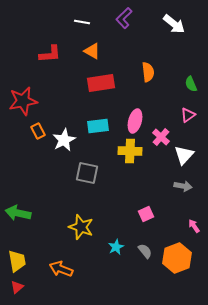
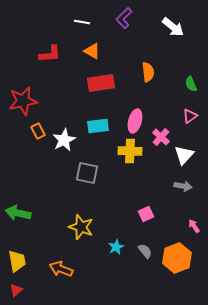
white arrow: moved 1 px left, 3 px down
pink triangle: moved 2 px right, 1 px down
red triangle: moved 1 px left, 3 px down
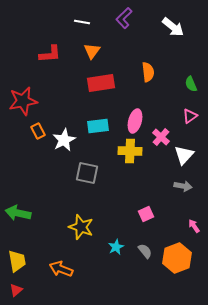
orange triangle: rotated 36 degrees clockwise
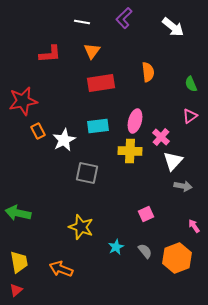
white triangle: moved 11 px left, 6 px down
yellow trapezoid: moved 2 px right, 1 px down
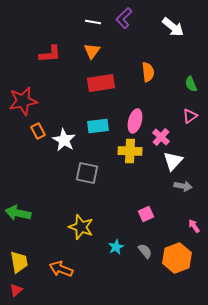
white line: moved 11 px right
white star: rotated 15 degrees counterclockwise
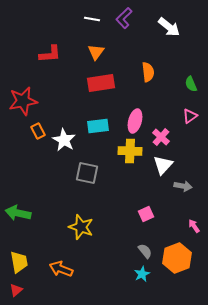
white line: moved 1 px left, 3 px up
white arrow: moved 4 px left
orange triangle: moved 4 px right, 1 px down
white triangle: moved 10 px left, 4 px down
cyan star: moved 26 px right, 27 px down
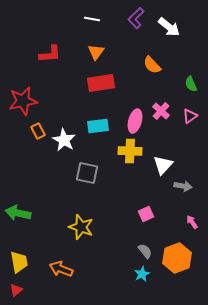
purple L-shape: moved 12 px right
orange semicircle: moved 4 px right, 7 px up; rotated 144 degrees clockwise
pink cross: moved 26 px up
pink arrow: moved 2 px left, 4 px up
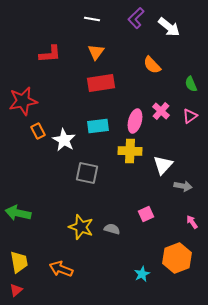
gray semicircle: moved 33 px left, 22 px up; rotated 35 degrees counterclockwise
